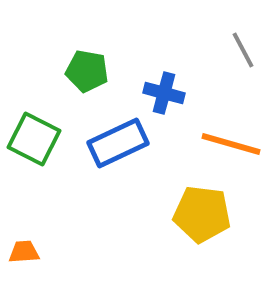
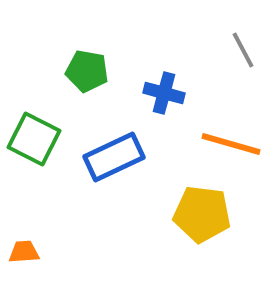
blue rectangle: moved 4 px left, 14 px down
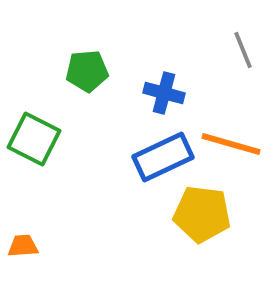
gray line: rotated 6 degrees clockwise
green pentagon: rotated 15 degrees counterclockwise
blue rectangle: moved 49 px right
orange trapezoid: moved 1 px left, 6 px up
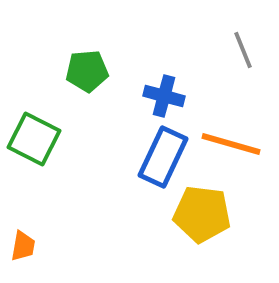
blue cross: moved 3 px down
blue rectangle: rotated 40 degrees counterclockwise
orange trapezoid: rotated 104 degrees clockwise
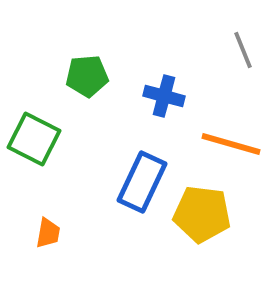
green pentagon: moved 5 px down
blue rectangle: moved 21 px left, 25 px down
orange trapezoid: moved 25 px right, 13 px up
